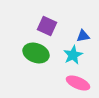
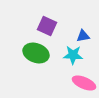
cyan star: rotated 30 degrees clockwise
pink ellipse: moved 6 px right
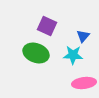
blue triangle: rotated 40 degrees counterclockwise
pink ellipse: rotated 30 degrees counterclockwise
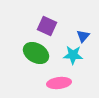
green ellipse: rotated 10 degrees clockwise
pink ellipse: moved 25 px left
